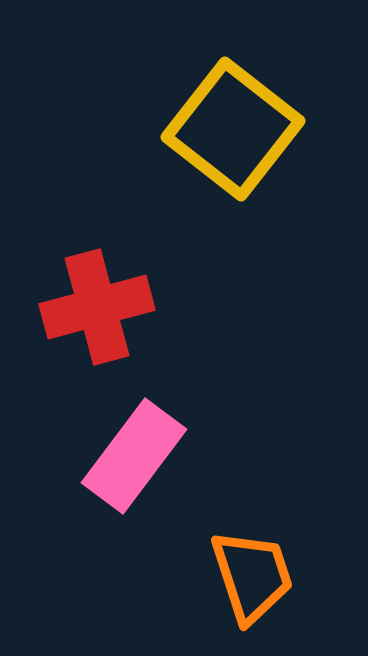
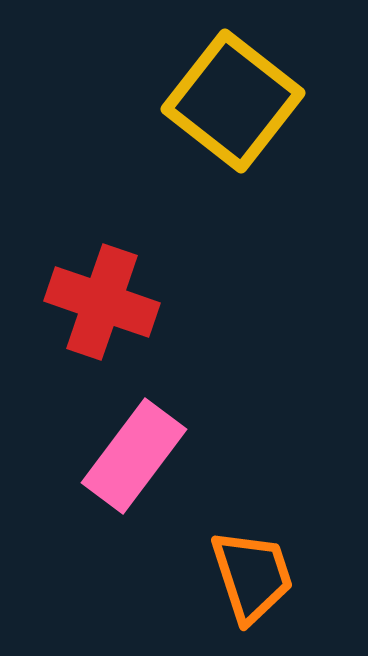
yellow square: moved 28 px up
red cross: moved 5 px right, 5 px up; rotated 34 degrees clockwise
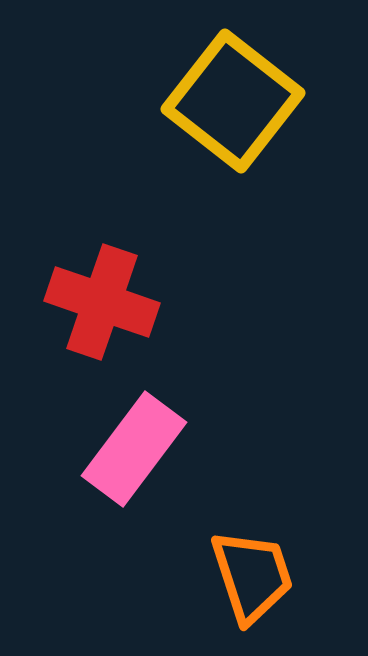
pink rectangle: moved 7 px up
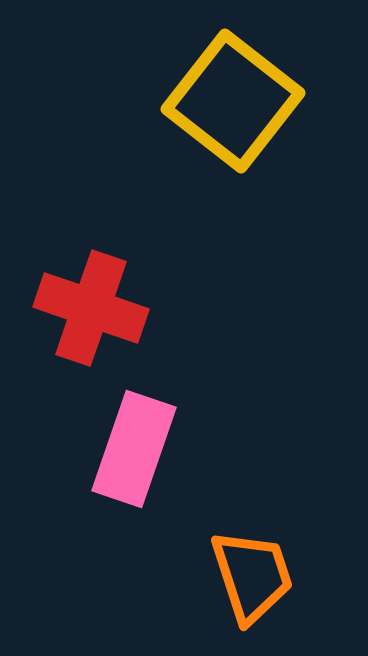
red cross: moved 11 px left, 6 px down
pink rectangle: rotated 18 degrees counterclockwise
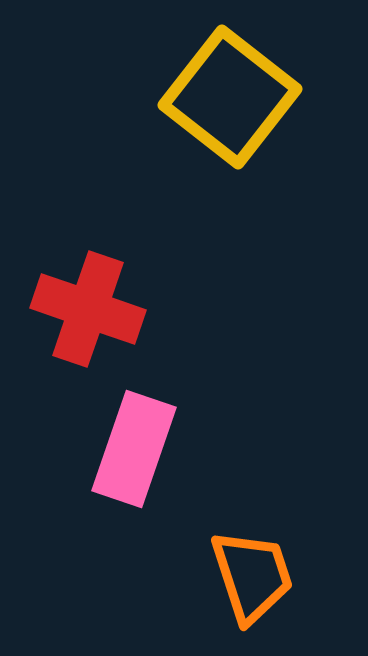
yellow square: moved 3 px left, 4 px up
red cross: moved 3 px left, 1 px down
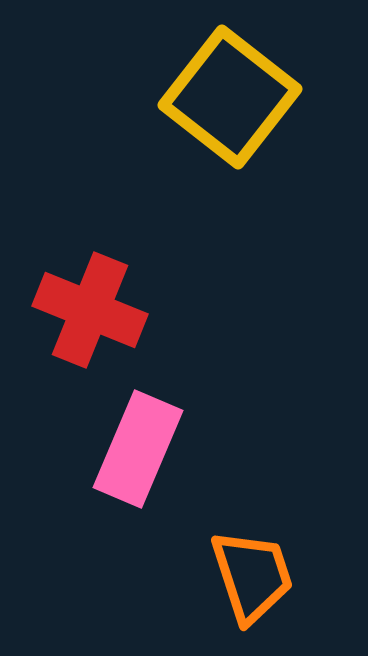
red cross: moved 2 px right, 1 px down; rotated 3 degrees clockwise
pink rectangle: moved 4 px right; rotated 4 degrees clockwise
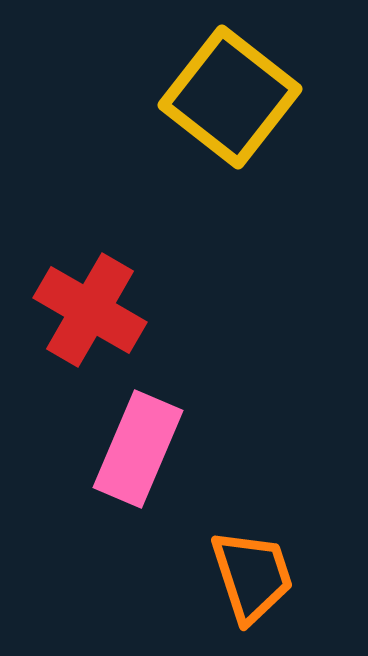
red cross: rotated 8 degrees clockwise
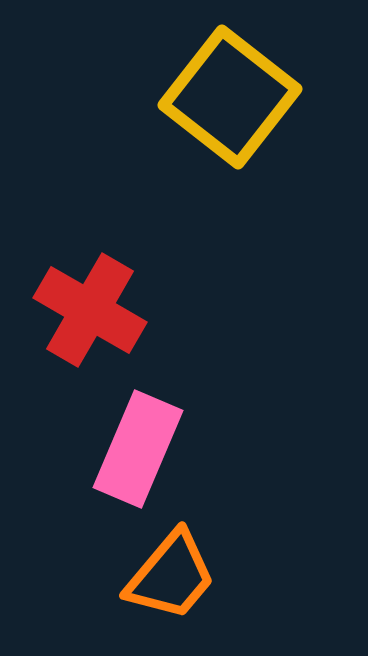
orange trapezoid: moved 81 px left; rotated 58 degrees clockwise
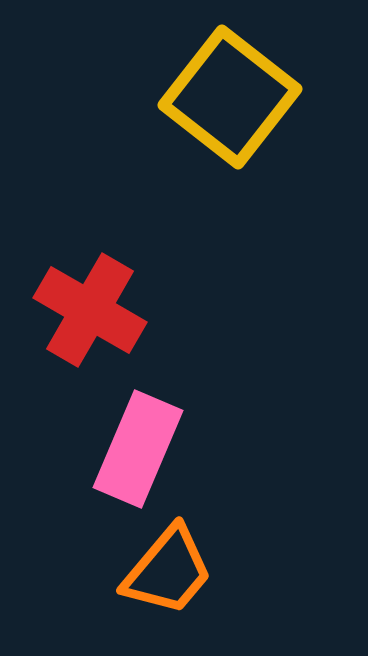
orange trapezoid: moved 3 px left, 5 px up
